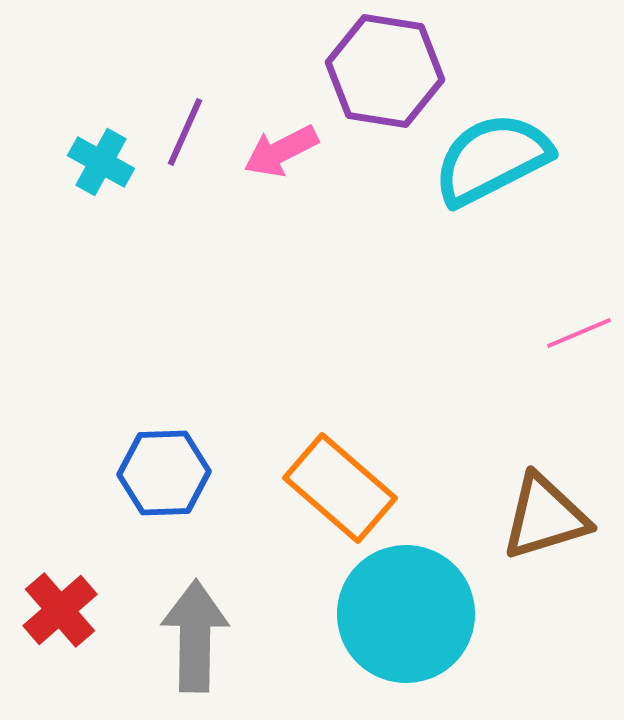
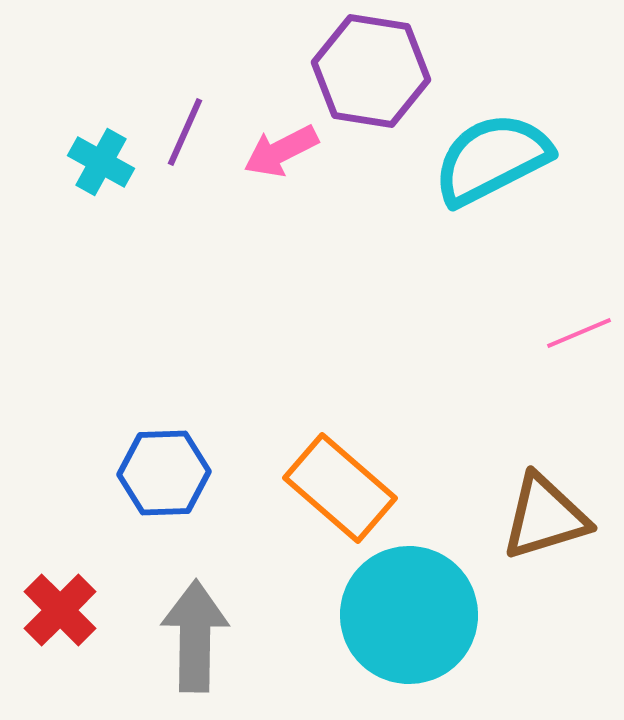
purple hexagon: moved 14 px left
red cross: rotated 4 degrees counterclockwise
cyan circle: moved 3 px right, 1 px down
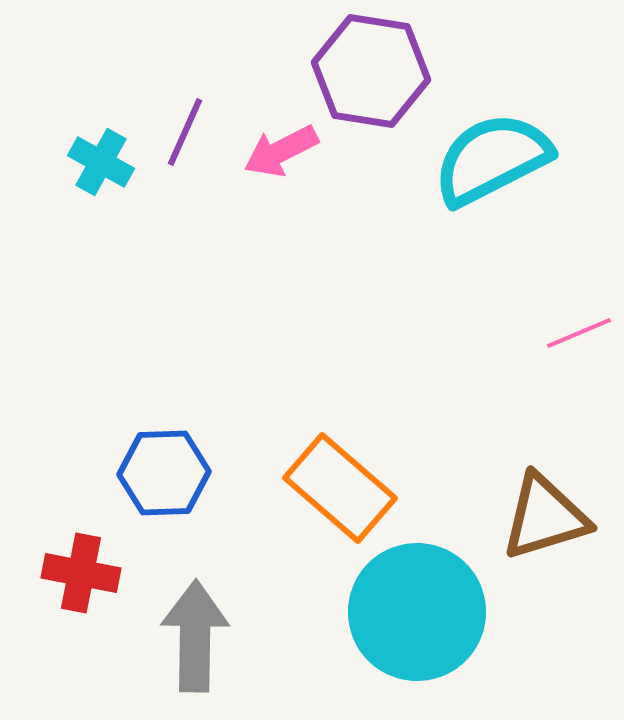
red cross: moved 21 px right, 37 px up; rotated 34 degrees counterclockwise
cyan circle: moved 8 px right, 3 px up
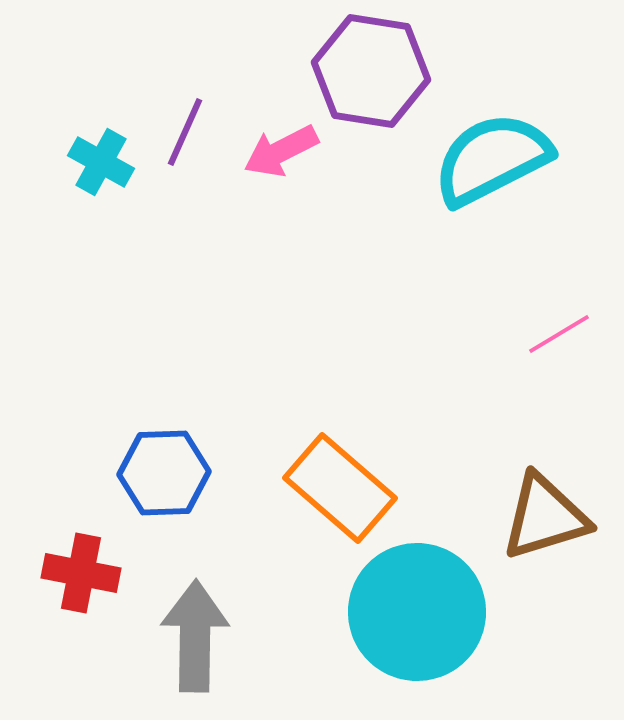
pink line: moved 20 px left, 1 px down; rotated 8 degrees counterclockwise
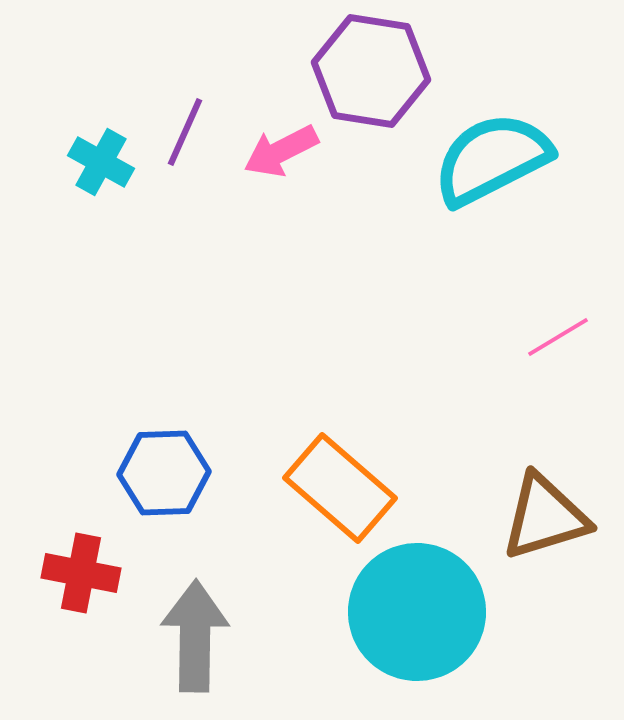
pink line: moved 1 px left, 3 px down
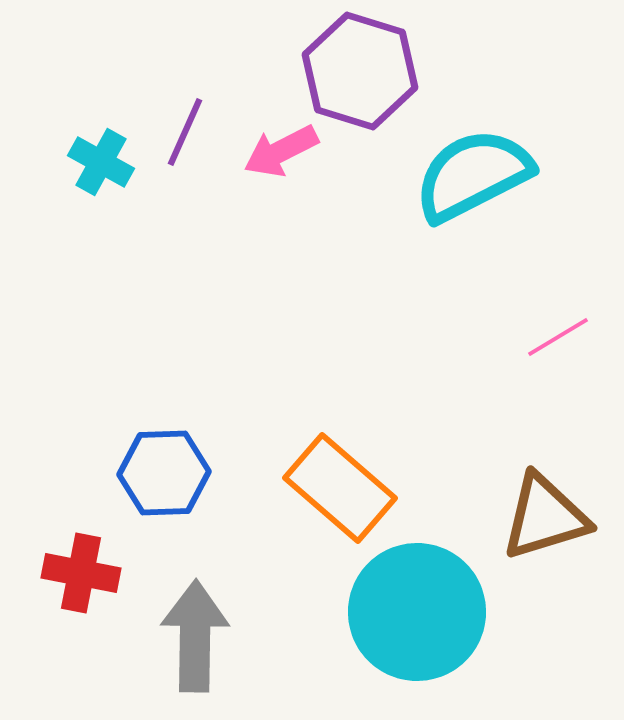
purple hexagon: moved 11 px left; rotated 8 degrees clockwise
cyan semicircle: moved 19 px left, 16 px down
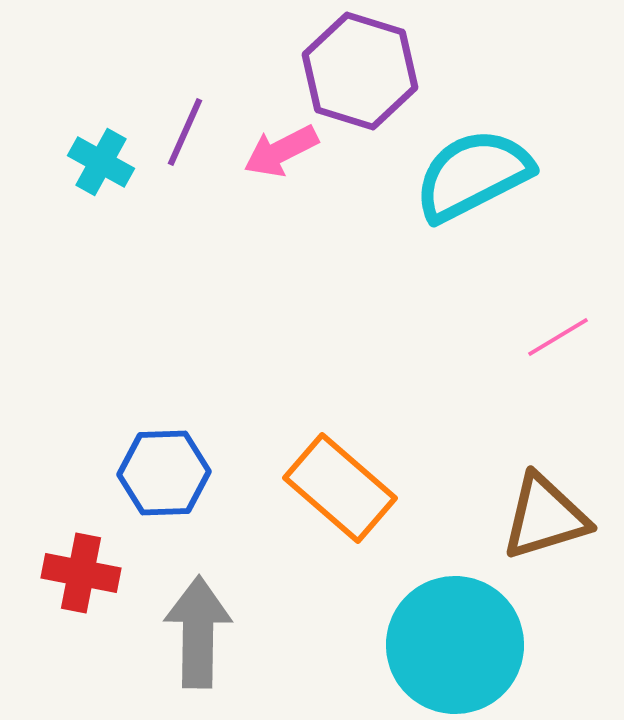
cyan circle: moved 38 px right, 33 px down
gray arrow: moved 3 px right, 4 px up
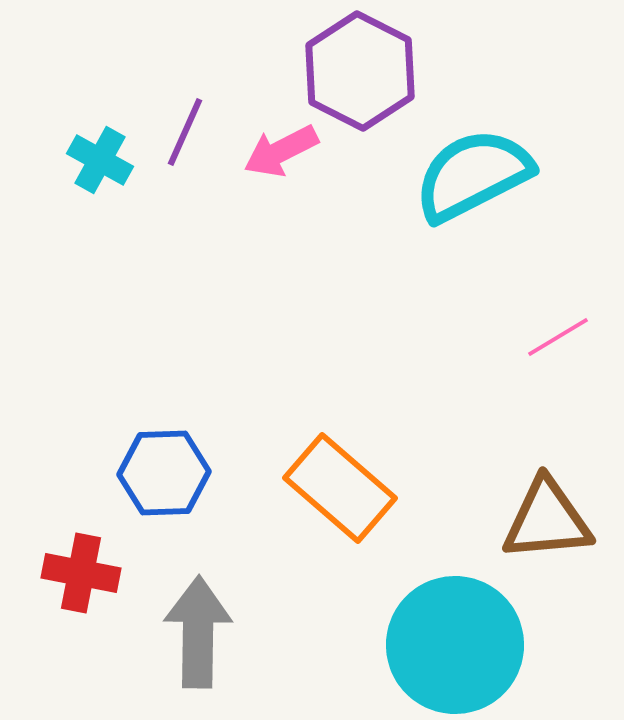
purple hexagon: rotated 10 degrees clockwise
cyan cross: moved 1 px left, 2 px up
brown triangle: moved 2 px right, 3 px down; rotated 12 degrees clockwise
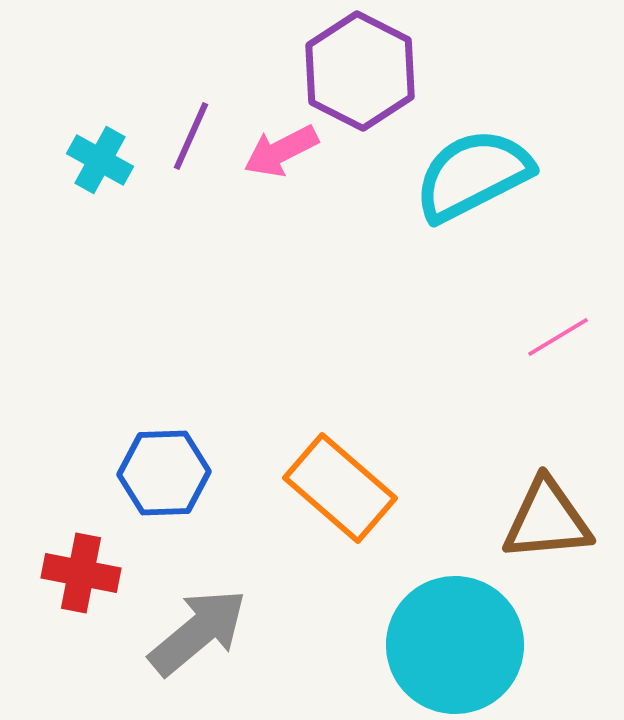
purple line: moved 6 px right, 4 px down
gray arrow: rotated 49 degrees clockwise
